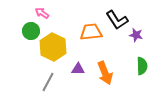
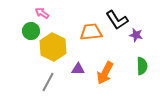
orange arrow: rotated 50 degrees clockwise
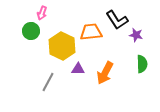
pink arrow: rotated 104 degrees counterclockwise
yellow hexagon: moved 9 px right, 1 px up
green semicircle: moved 2 px up
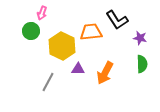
purple star: moved 4 px right, 3 px down
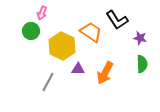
orange trapezoid: rotated 40 degrees clockwise
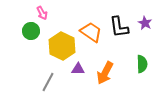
pink arrow: rotated 48 degrees counterclockwise
black L-shape: moved 2 px right, 7 px down; rotated 25 degrees clockwise
purple star: moved 5 px right, 15 px up; rotated 16 degrees clockwise
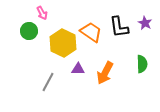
green circle: moved 2 px left
yellow hexagon: moved 1 px right, 3 px up
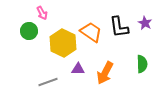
gray line: rotated 42 degrees clockwise
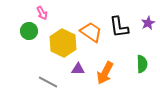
purple star: moved 3 px right; rotated 16 degrees clockwise
gray line: rotated 48 degrees clockwise
